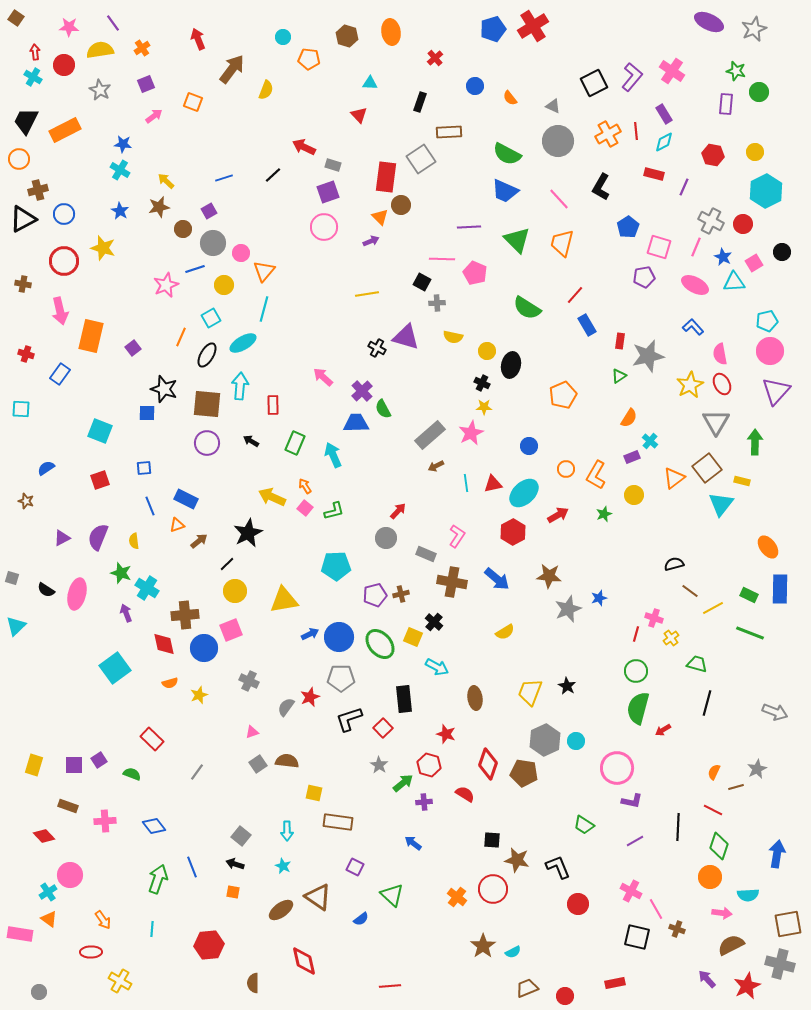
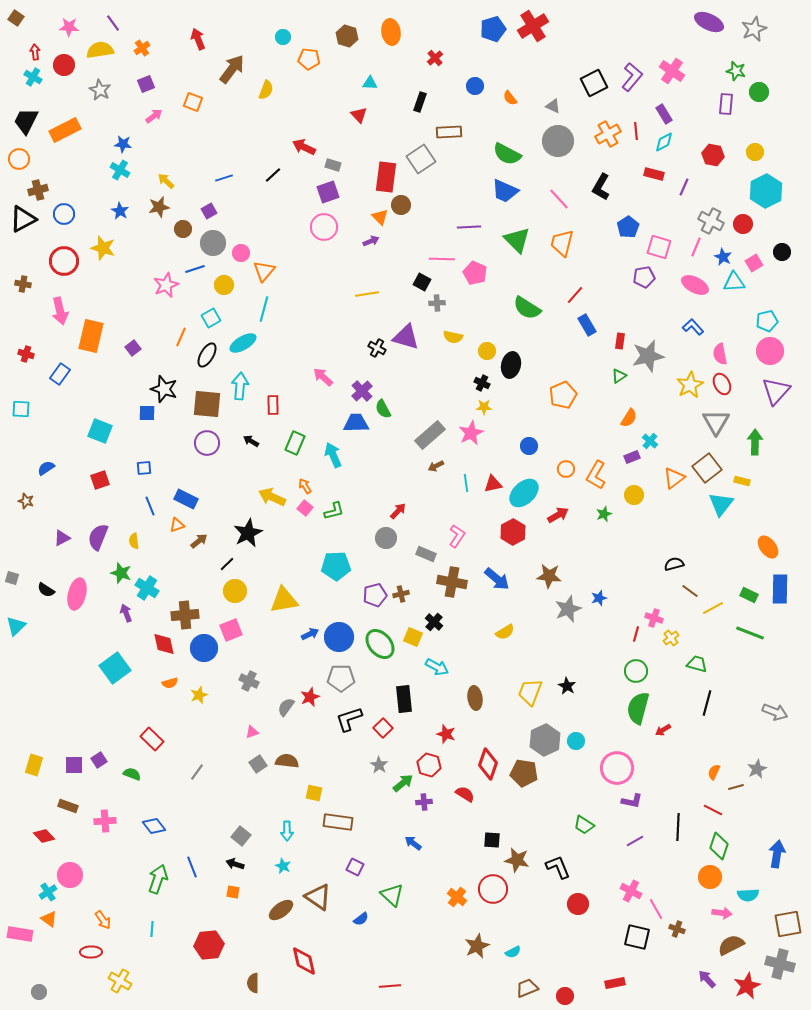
brown star at (483, 946): moved 6 px left; rotated 10 degrees clockwise
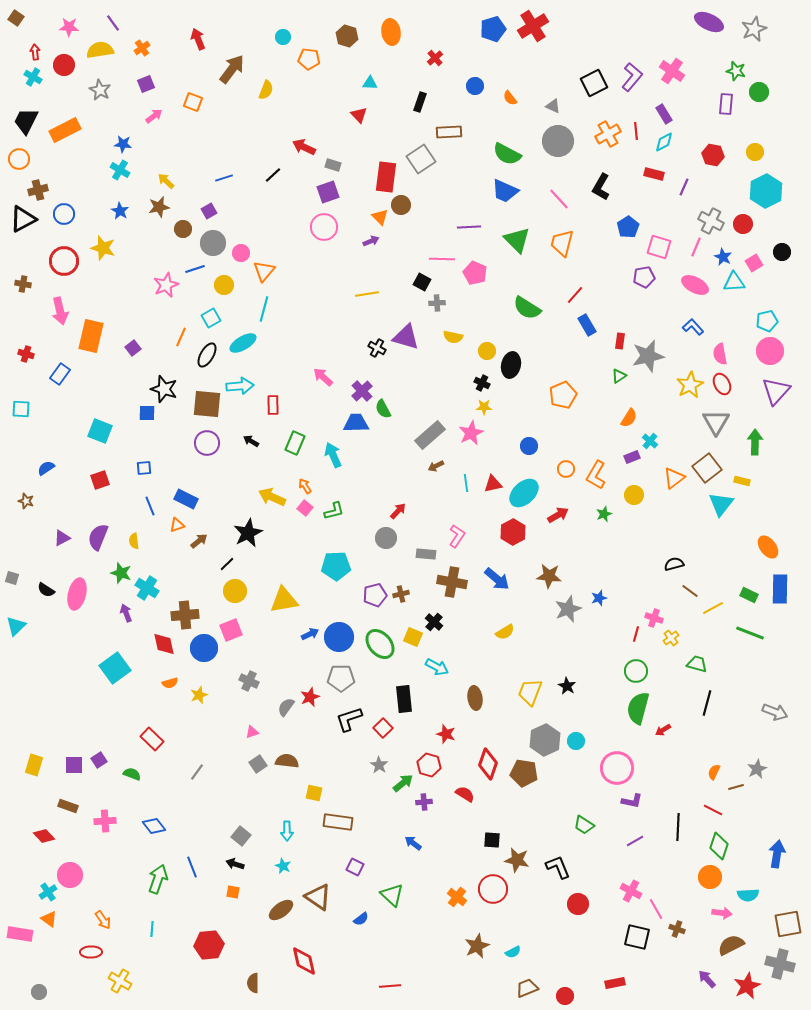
cyan arrow at (240, 386): rotated 80 degrees clockwise
gray rectangle at (426, 554): rotated 18 degrees counterclockwise
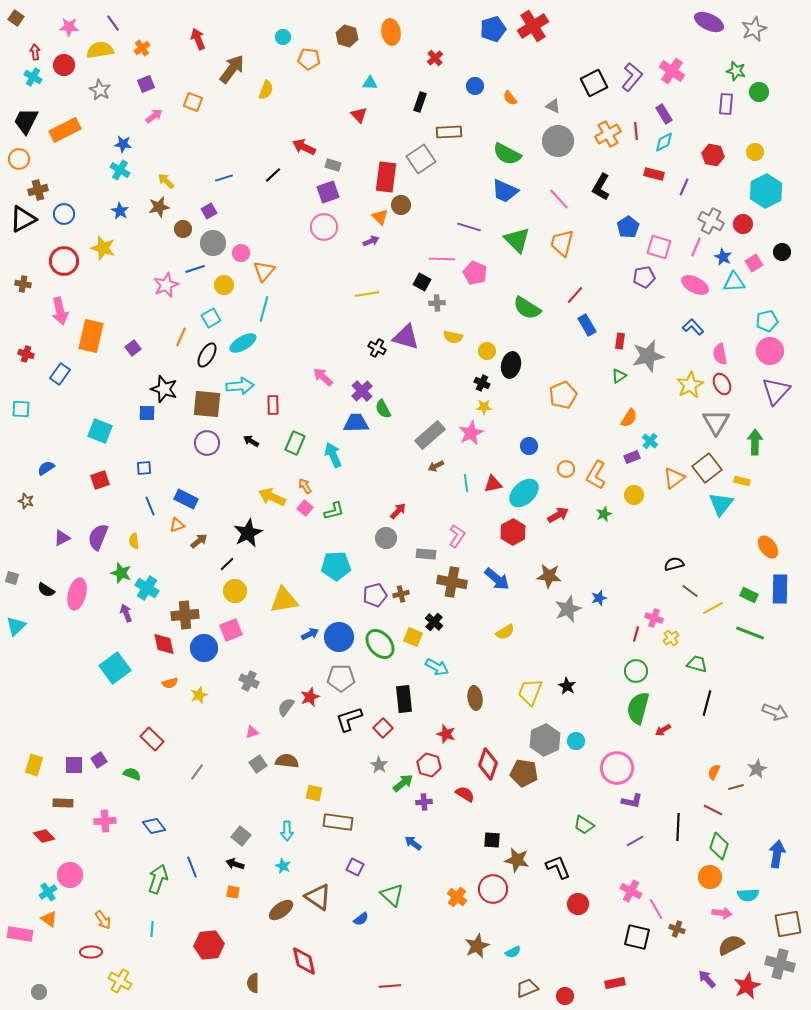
purple line at (469, 227): rotated 20 degrees clockwise
brown rectangle at (68, 806): moved 5 px left, 3 px up; rotated 18 degrees counterclockwise
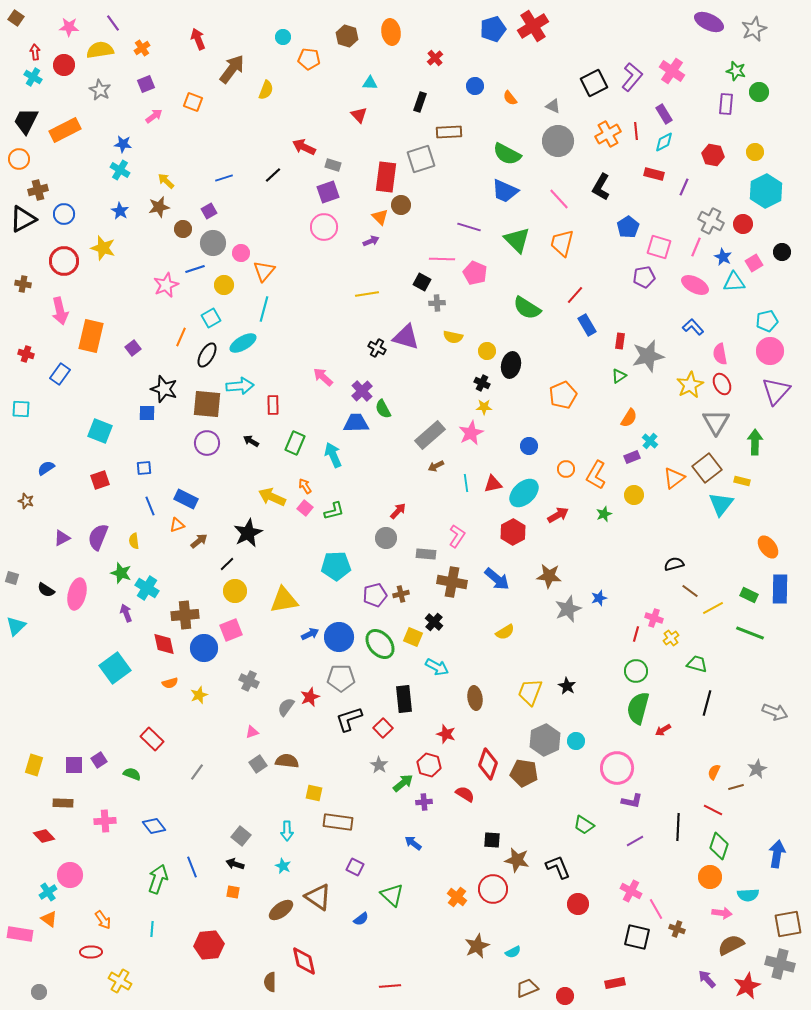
gray square at (421, 159): rotated 16 degrees clockwise
brown semicircle at (253, 983): moved 17 px right, 1 px up
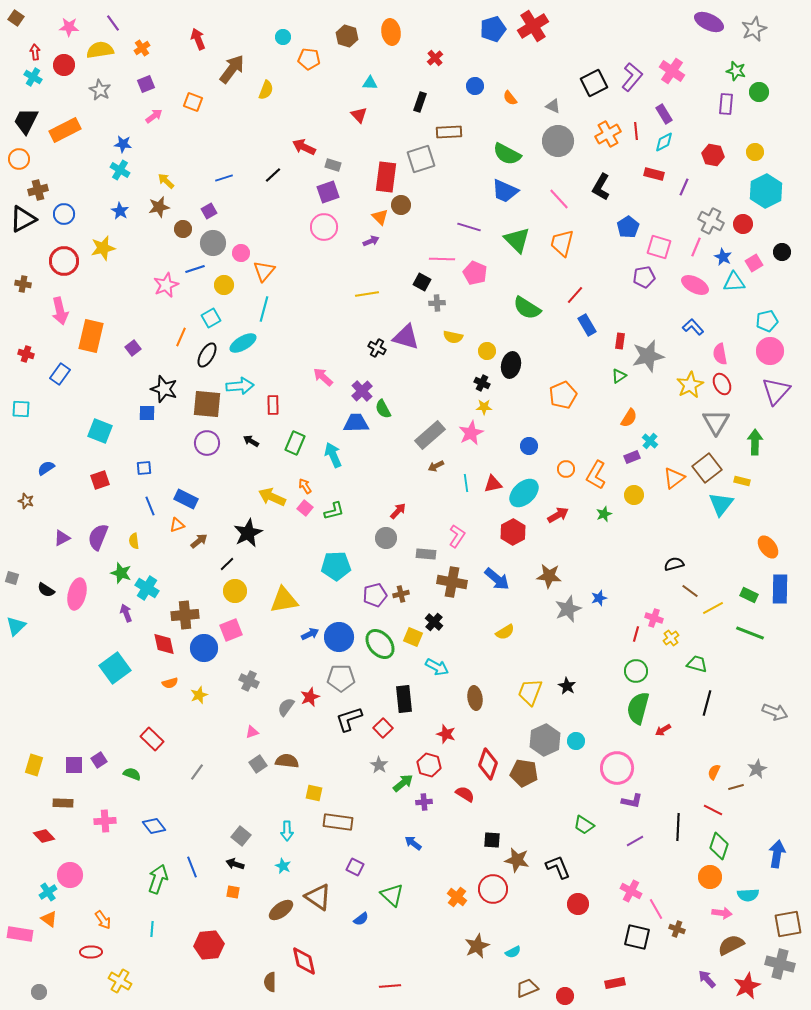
yellow star at (103, 248): rotated 30 degrees counterclockwise
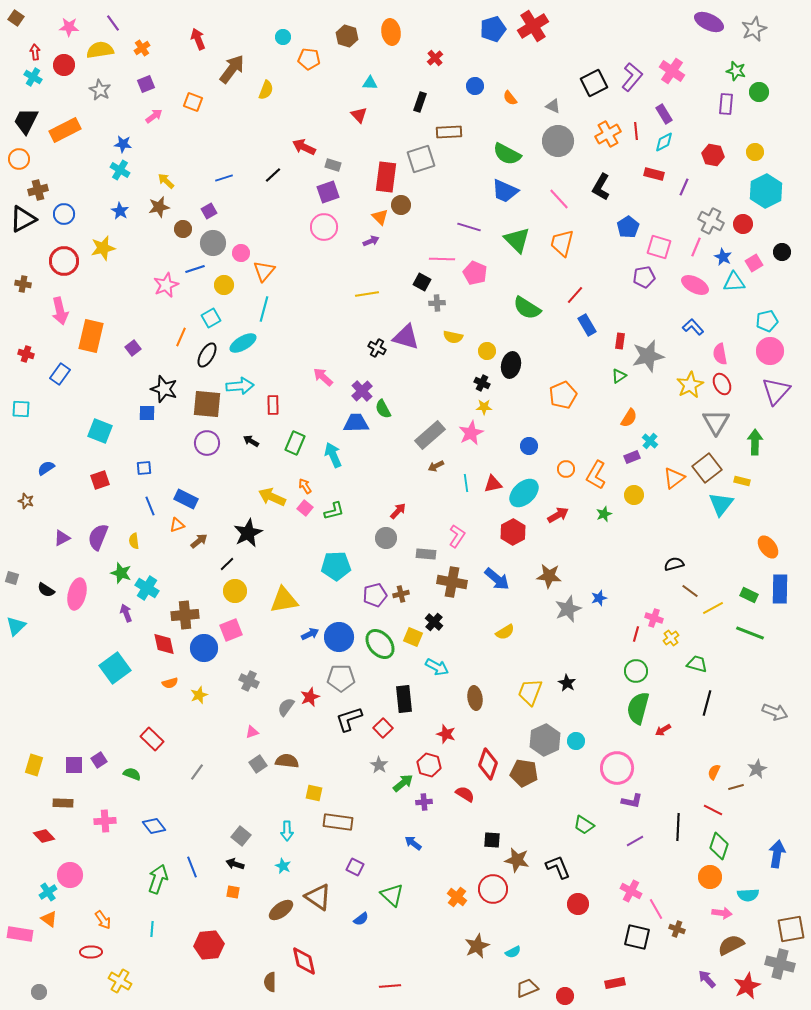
black star at (567, 686): moved 3 px up
brown square at (788, 924): moved 3 px right, 5 px down
